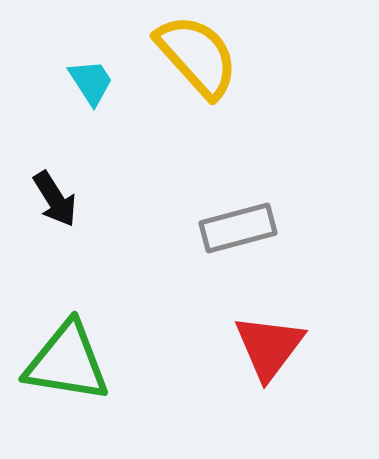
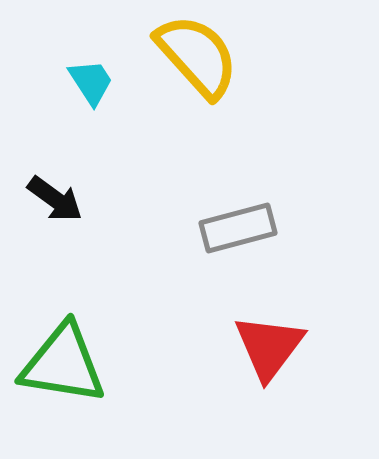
black arrow: rotated 22 degrees counterclockwise
green triangle: moved 4 px left, 2 px down
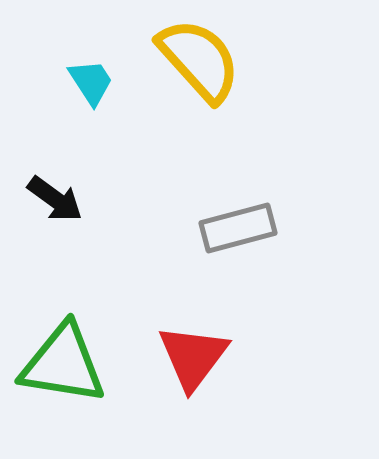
yellow semicircle: moved 2 px right, 4 px down
red triangle: moved 76 px left, 10 px down
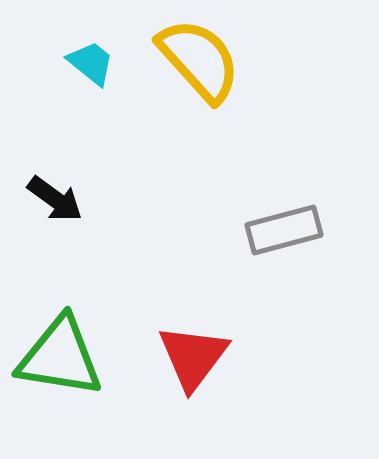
cyan trapezoid: moved 19 px up; rotated 18 degrees counterclockwise
gray rectangle: moved 46 px right, 2 px down
green triangle: moved 3 px left, 7 px up
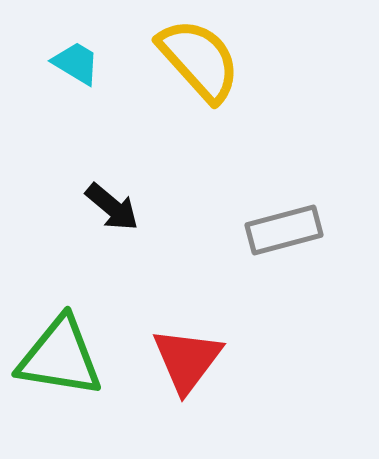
cyan trapezoid: moved 15 px left; rotated 8 degrees counterclockwise
black arrow: moved 57 px right, 8 px down; rotated 4 degrees clockwise
red triangle: moved 6 px left, 3 px down
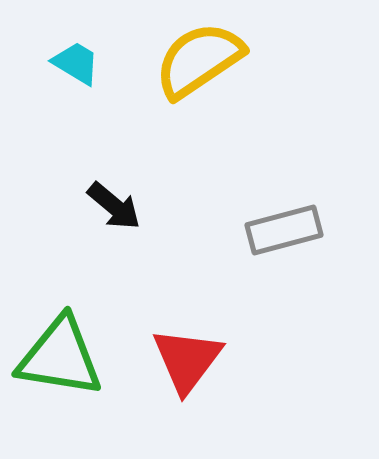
yellow semicircle: rotated 82 degrees counterclockwise
black arrow: moved 2 px right, 1 px up
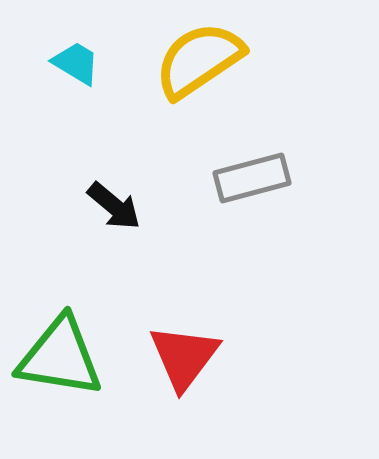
gray rectangle: moved 32 px left, 52 px up
red triangle: moved 3 px left, 3 px up
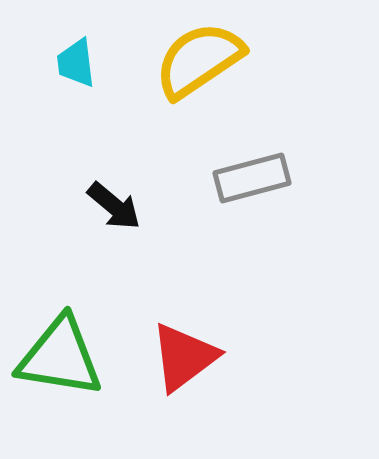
cyan trapezoid: rotated 128 degrees counterclockwise
red triangle: rotated 16 degrees clockwise
